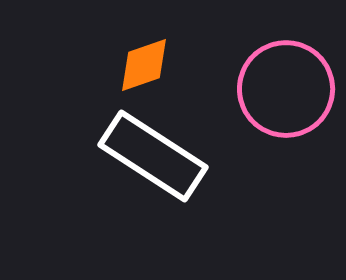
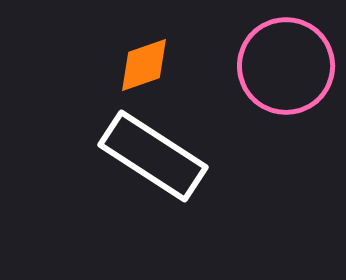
pink circle: moved 23 px up
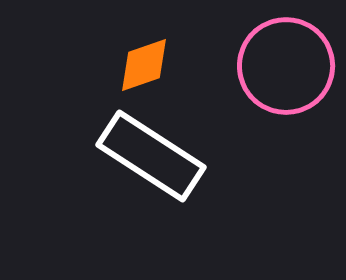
white rectangle: moved 2 px left
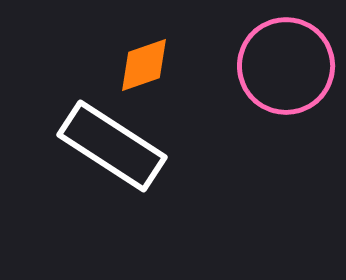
white rectangle: moved 39 px left, 10 px up
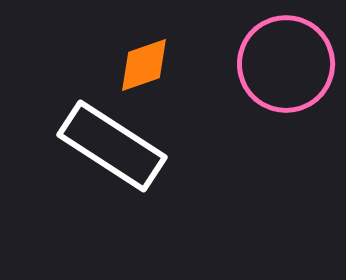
pink circle: moved 2 px up
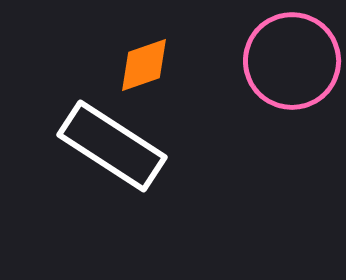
pink circle: moved 6 px right, 3 px up
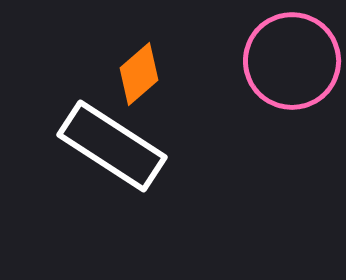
orange diamond: moved 5 px left, 9 px down; rotated 22 degrees counterclockwise
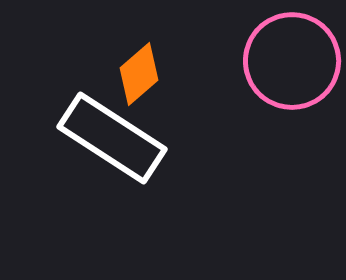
white rectangle: moved 8 px up
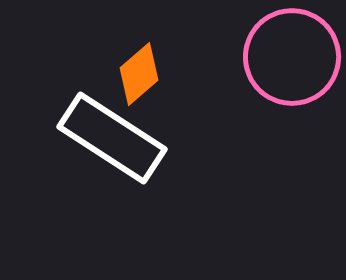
pink circle: moved 4 px up
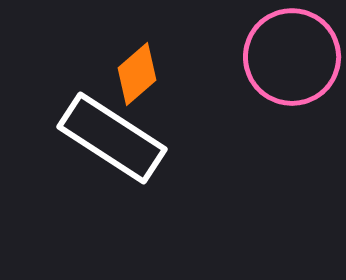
orange diamond: moved 2 px left
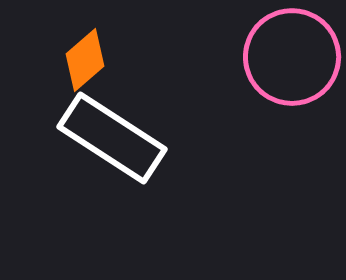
orange diamond: moved 52 px left, 14 px up
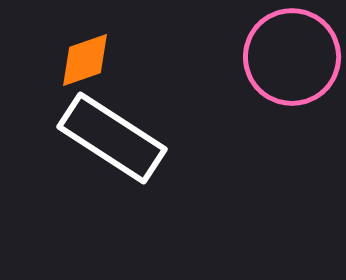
orange diamond: rotated 22 degrees clockwise
